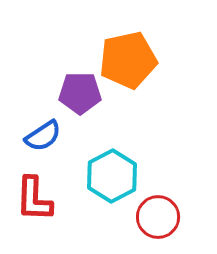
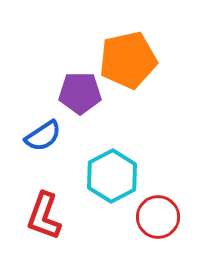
red L-shape: moved 10 px right, 17 px down; rotated 18 degrees clockwise
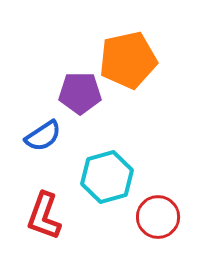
cyan hexagon: moved 5 px left, 1 px down; rotated 12 degrees clockwise
